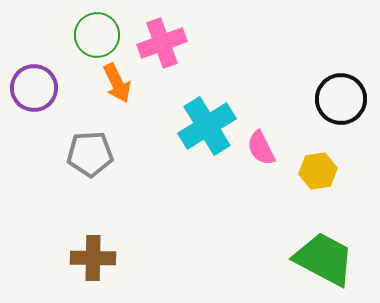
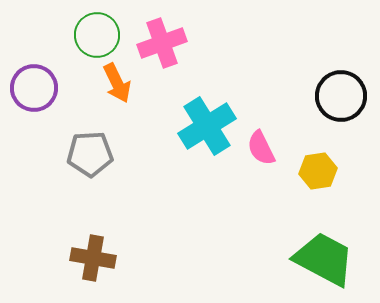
black circle: moved 3 px up
brown cross: rotated 9 degrees clockwise
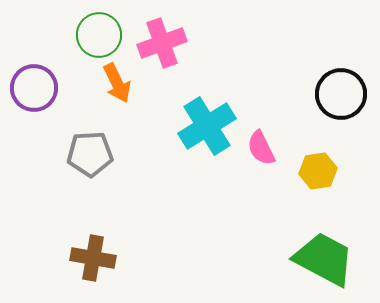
green circle: moved 2 px right
black circle: moved 2 px up
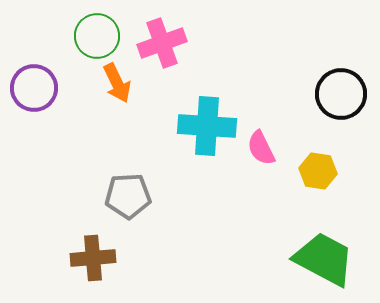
green circle: moved 2 px left, 1 px down
cyan cross: rotated 36 degrees clockwise
gray pentagon: moved 38 px right, 42 px down
yellow hexagon: rotated 18 degrees clockwise
brown cross: rotated 15 degrees counterclockwise
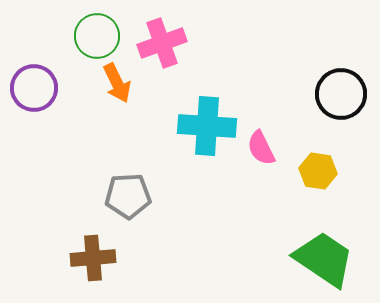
green trapezoid: rotated 6 degrees clockwise
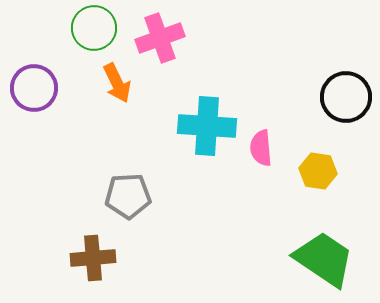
green circle: moved 3 px left, 8 px up
pink cross: moved 2 px left, 5 px up
black circle: moved 5 px right, 3 px down
pink semicircle: rotated 21 degrees clockwise
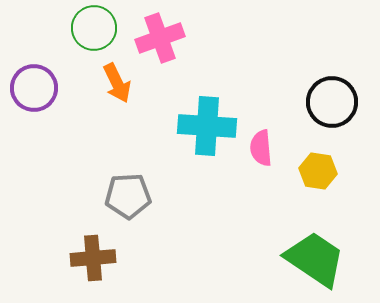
black circle: moved 14 px left, 5 px down
green trapezoid: moved 9 px left
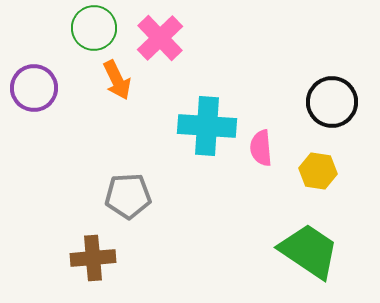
pink cross: rotated 24 degrees counterclockwise
orange arrow: moved 3 px up
green trapezoid: moved 6 px left, 8 px up
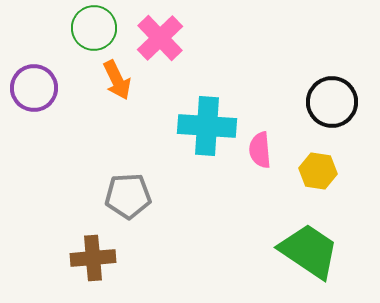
pink semicircle: moved 1 px left, 2 px down
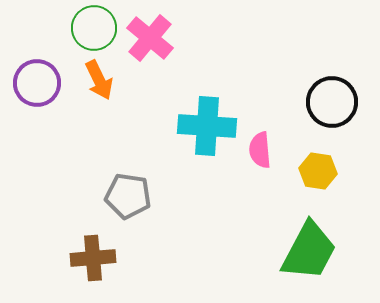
pink cross: moved 10 px left; rotated 6 degrees counterclockwise
orange arrow: moved 18 px left
purple circle: moved 3 px right, 5 px up
gray pentagon: rotated 12 degrees clockwise
green trapezoid: rotated 84 degrees clockwise
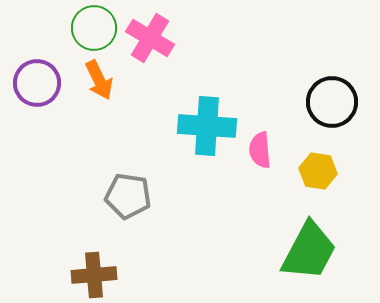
pink cross: rotated 9 degrees counterclockwise
brown cross: moved 1 px right, 17 px down
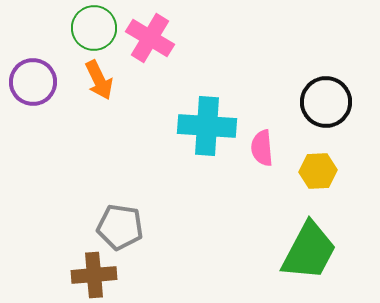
purple circle: moved 4 px left, 1 px up
black circle: moved 6 px left
pink semicircle: moved 2 px right, 2 px up
yellow hexagon: rotated 12 degrees counterclockwise
gray pentagon: moved 8 px left, 31 px down
